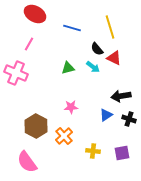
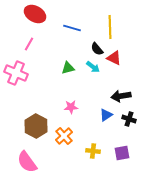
yellow line: rotated 15 degrees clockwise
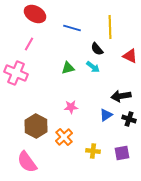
red triangle: moved 16 px right, 2 px up
orange cross: moved 1 px down
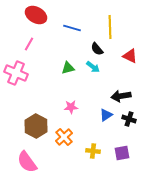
red ellipse: moved 1 px right, 1 px down
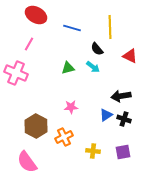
black cross: moved 5 px left
orange cross: rotated 18 degrees clockwise
purple square: moved 1 px right, 1 px up
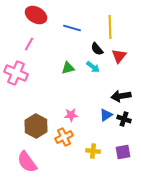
red triangle: moved 11 px left; rotated 42 degrees clockwise
pink star: moved 8 px down
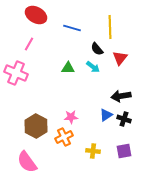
red triangle: moved 1 px right, 2 px down
green triangle: rotated 16 degrees clockwise
pink star: moved 2 px down
purple square: moved 1 px right, 1 px up
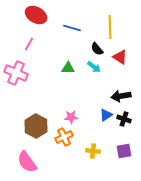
red triangle: moved 1 px up; rotated 35 degrees counterclockwise
cyan arrow: moved 1 px right
